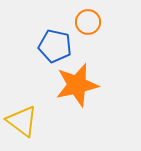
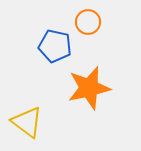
orange star: moved 12 px right, 3 px down
yellow triangle: moved 5 px right, 1 px down
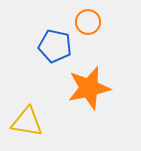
yellow triangle: rotated 28 degrees counterclockwise
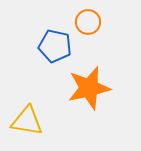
yellow triangle: moved 1 px up
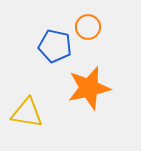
orange circle: moved 5 px down
yellow triangle: moved 8 px up
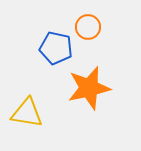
blue pentagon: moved 1 px right, 2 px down
